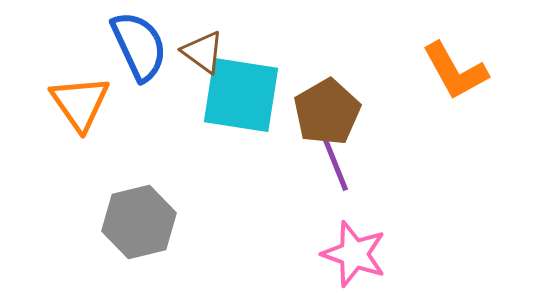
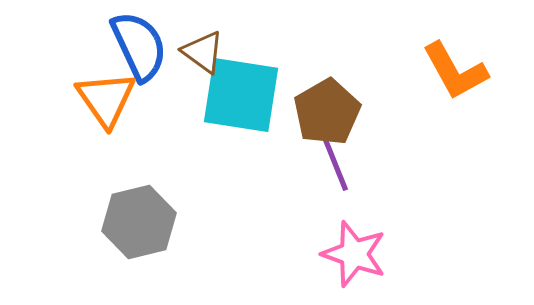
orange triangle: moved 26 px right, 4 px up
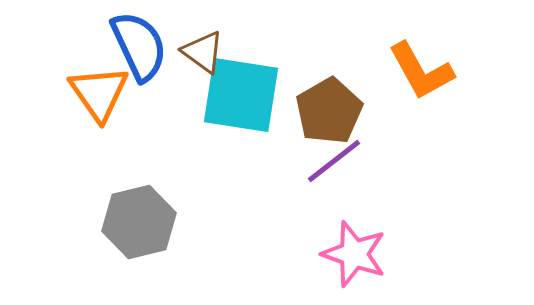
orange L-shape: moved 34 px left
orange triangle: moved 7 px left, 6 px up
brown pentagon: moved 2 px right, 1 px up
purple line: rotated 74 degrees clockwise
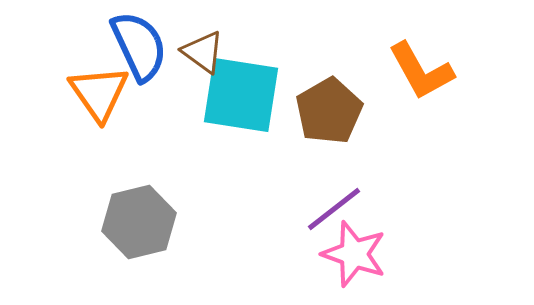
purple line: moved 48 px down
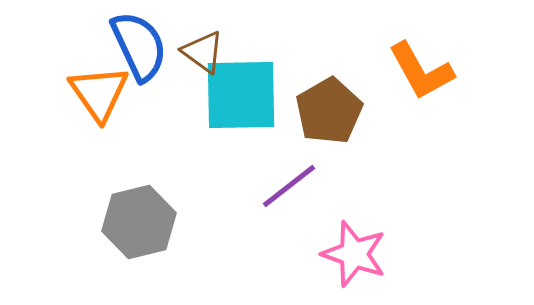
cyan square: rotated 10 degrees counterclockwise
purple line: moved 45 px left, 23 px up
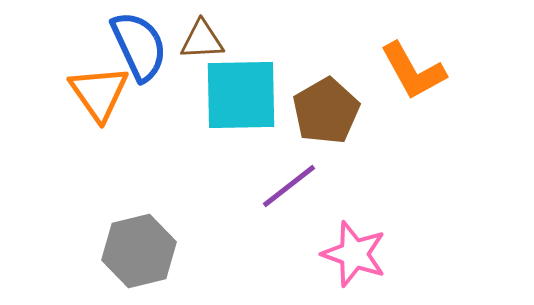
brown triangle: moved 1 px left, 12 px up; rotated 39 degrees counterclockwise
orange L-shape: moved 8 px left
brown pentagon: moved 3 px left
gray hexagon: moved 29 px down
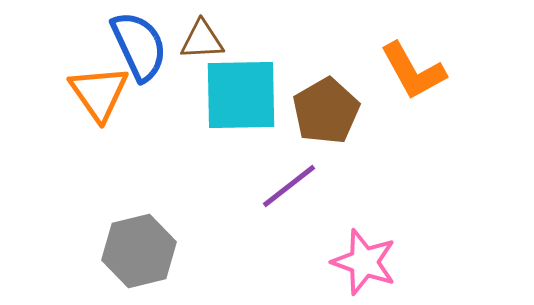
pink star: moved 10 px right, 8 px down
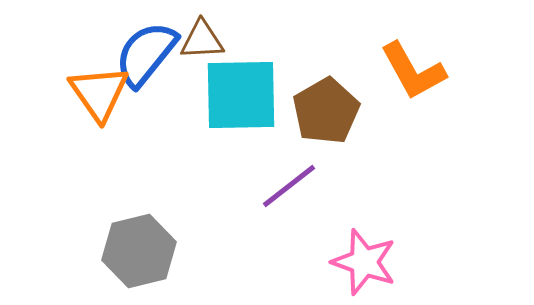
blue semicircle: moved 7 px right, 8 px down; rotated 116 degrees counterclockwise
